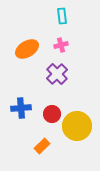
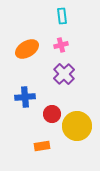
purple cross: moved 7 px right
blue cross: moved 4 px right, 11 px up
orange rectangle: rotated 35 degrees clockwise
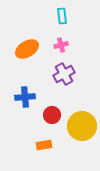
purple cross: rotated 15 degrees clockwise
red circle: moved 1 px down
yellow circle: moved 5 px right
orange rectangle: moved 2 px right, 1 px up
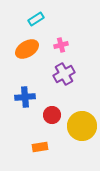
cyan rectangle: moved 26 px left, 3 px down; rotated 63 degrees clockwise
orange rectangle: moved 4 px left, 2 px down
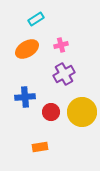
red circle: moved 1 px left, 3 px up
yellow circle: moved 14 px up
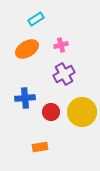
blue cross: moved 1 px down
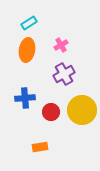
cyan rectangle: moved 7 px left, 4 px down
pink cross: rotated 16 degrees counterclockwise
orange ellipse: moved 1 px down; rotated 50 degrees counterclockwise
yellow circle: moved 2 px up
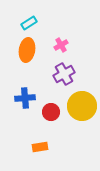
yellow circle: moved 4 px up
